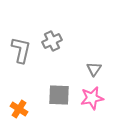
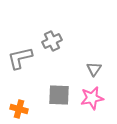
gray L-shape: moved 1 px left, 8 px down; rotated 116 degrees counterclockwise
orange cross: rotated 18 degrees counterclockwise
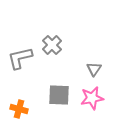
gray cross: moved 4 px down; rotated 18 degrees counterclockwise
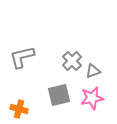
gray cross: moved 20 px right, 16 px down
gray L-shape: moved 2 px right, 1 px up
gray triangle: moved 1 px left, 2 px down; rotated 35 degrees clockwise
gray square: rotated 15 degrees counterclockwise
